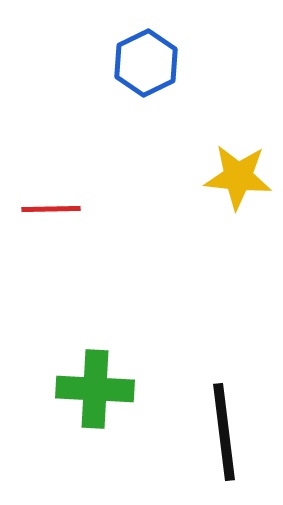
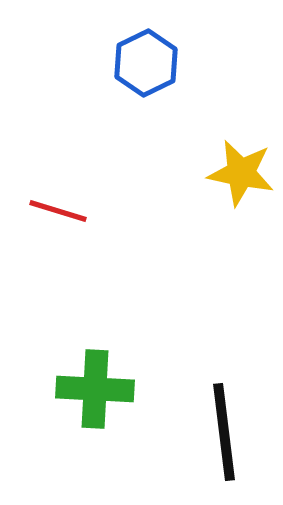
yellow star: moved 3 px right, 4 px up; rotated 6 degrees clockwise
red line: moved 7 px right, 2 px down; rotated 18 degrees clockwise
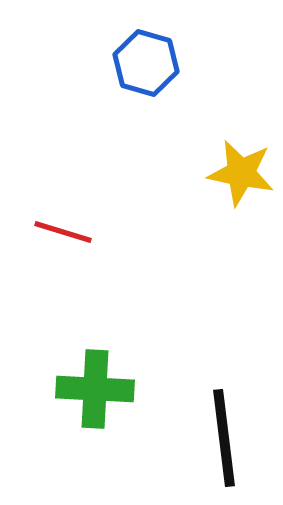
blue hexagon: rotated 18 degrees counterclockwise
red line: moved 5 px right, 21 px down
black line: moved 6 px down
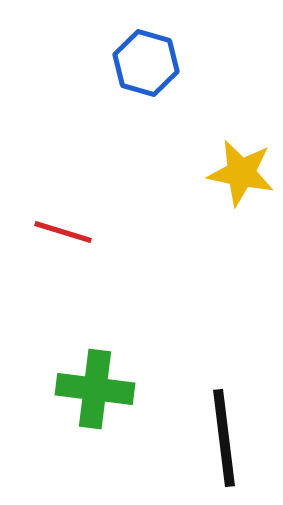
green cross: rotated 4 degrees clockwise
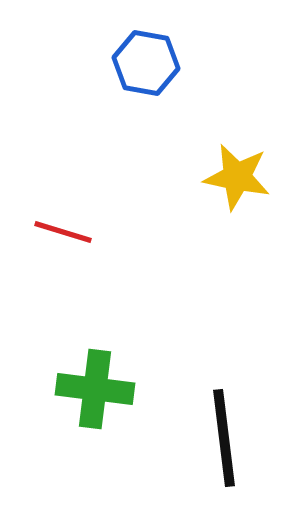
blue hexagon: rotated 6 degrees counterclockwise
yellow star: moved 4 px left, 4 px down
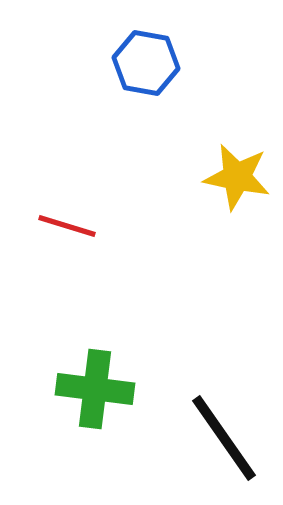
red line: moved 4 px right, 6 px up
black line: rotated 28 degrees counterclockwise
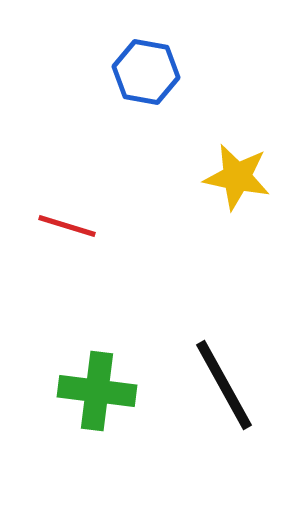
blue hexagon: moved 9 px down
green cross: moved 2 px right, 2 px down
black line: moved 53 px up; rotated 6 degrees clockwise
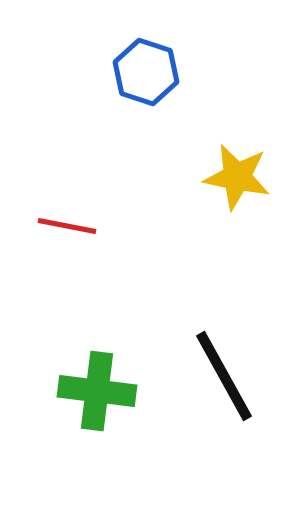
blue hexagon: rotated 8 degrees clockwise
red line: rotated 6 degrees counterclockwise
black line: moved 9 px up
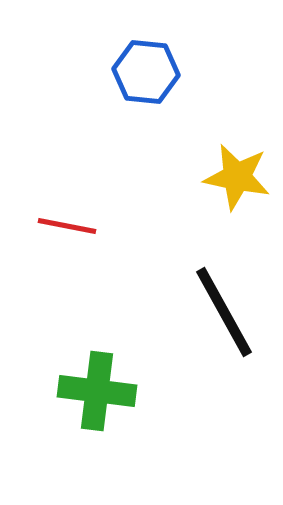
blue hexagon: rotated 12 degrees counterclockwise
black line: moved 64 px up
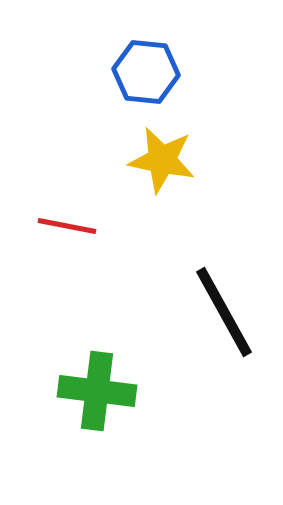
yellow star: moved 75 px left, 17 px up
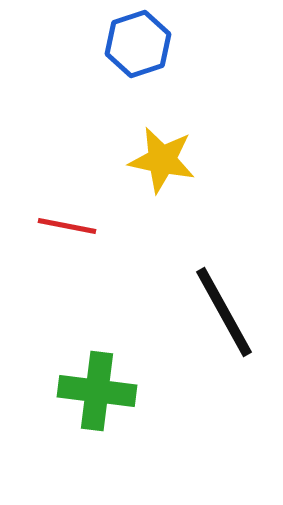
blue hexagon: moved 8 px left, 28 px up; rotated 24 degrees counterclockwise
